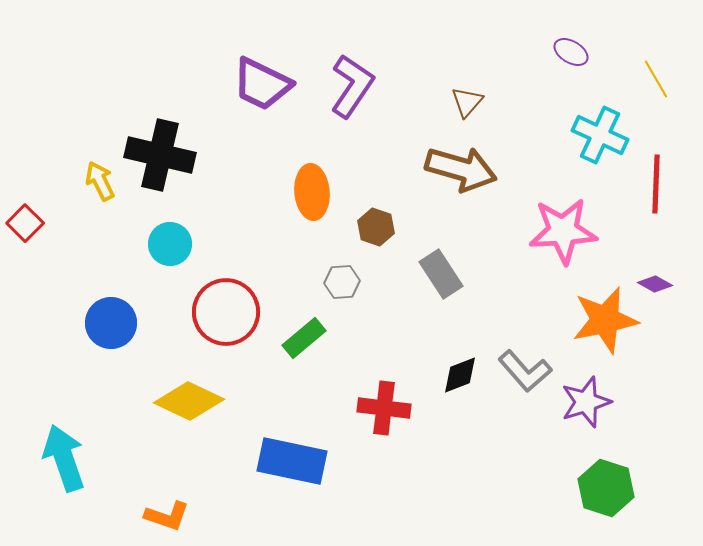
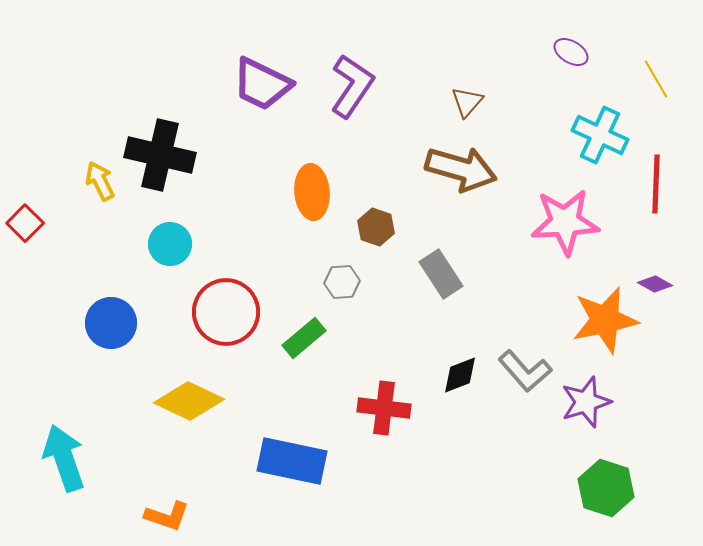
pink star: moved 2 px right, 9 px up
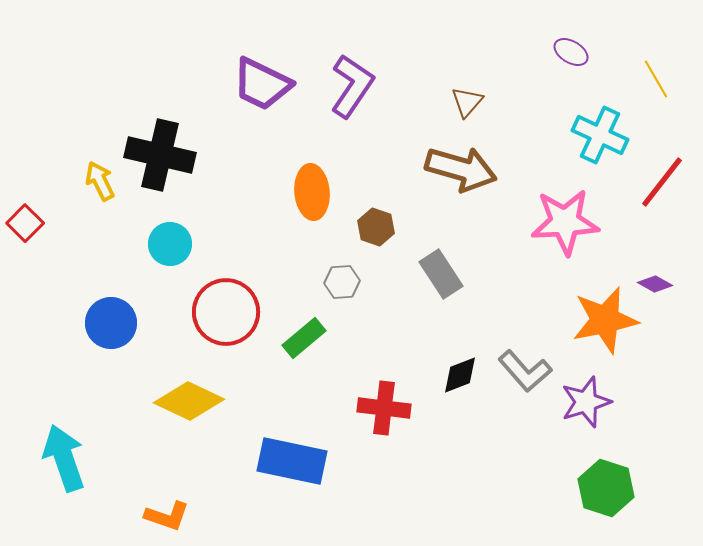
red line: moved 6 px right, 2 px up; rotated 36 degrees clockwise
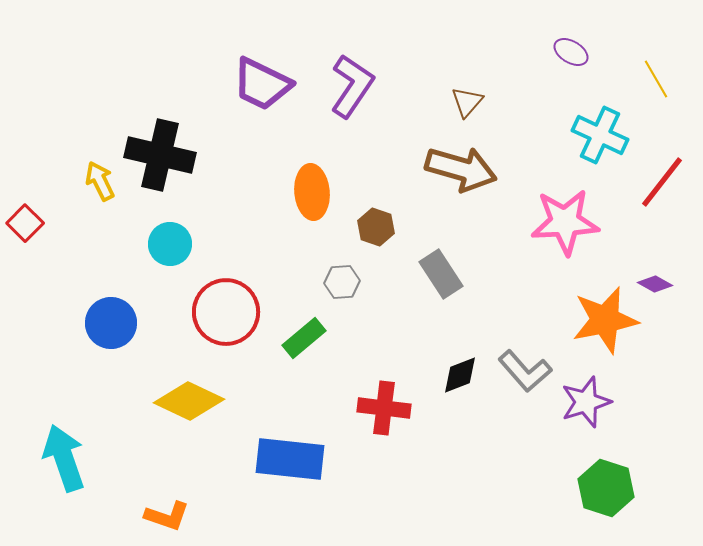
blue rectangle: moved 2 px left, 2 px up; rotated 6 degrees counterclockwise
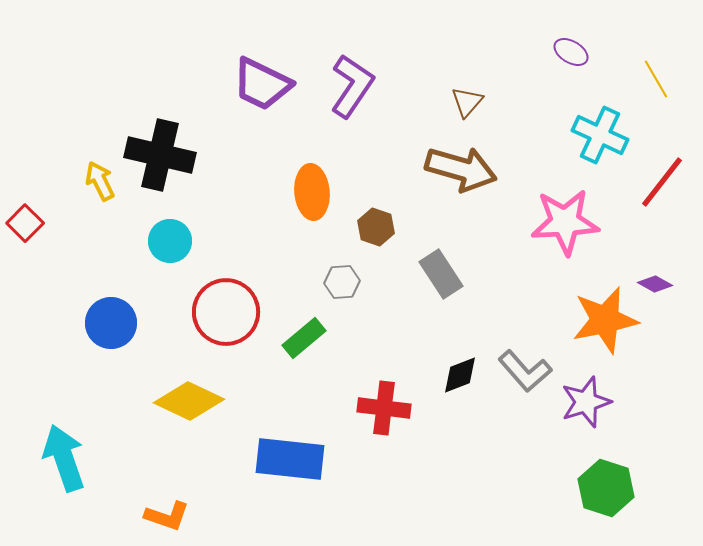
cyan circle: moved 3 px up
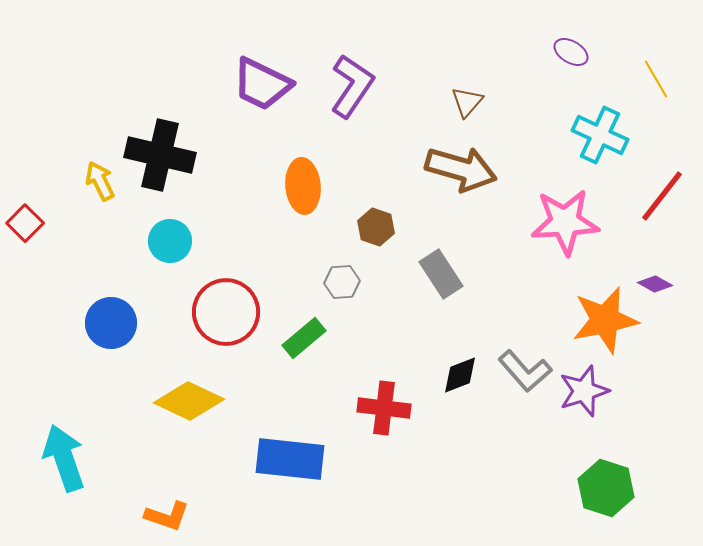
red line: moved 14 px down
orange ellipse: moved 9 px left, 6 px up
purple star: moved 2 px left, 11 px up
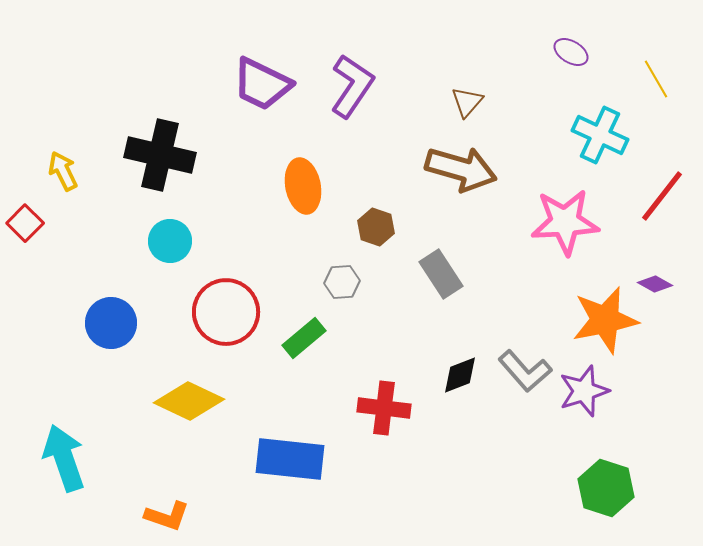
yellow arrow: moved 37 px left, 10 px up
orange ellipse: rotated 6 degrees counterclockwise
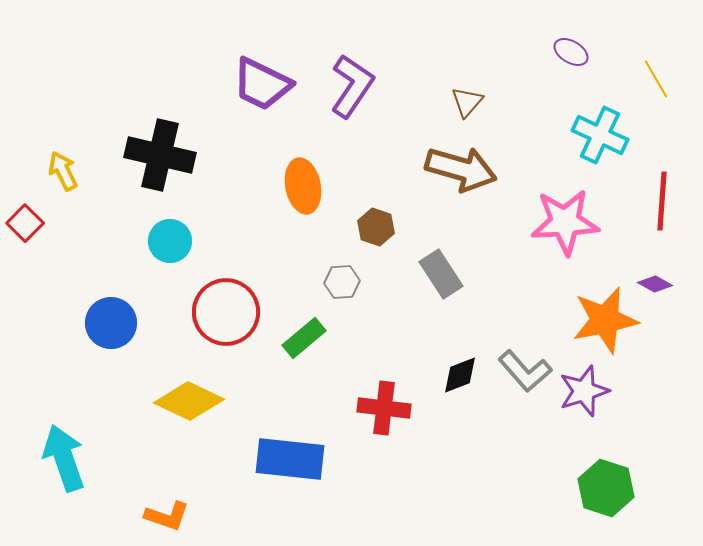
red line: moved 5 px down; rotated 34 degrees counterclockwise
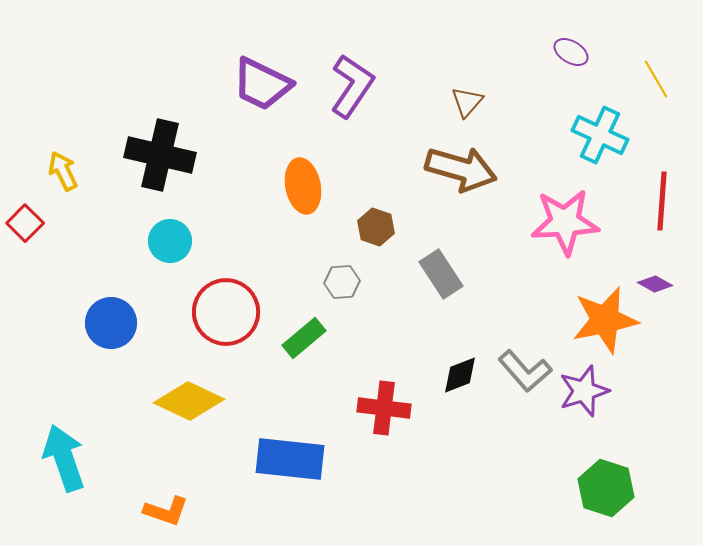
orange L-shape: moved 1 px left, 5 px up
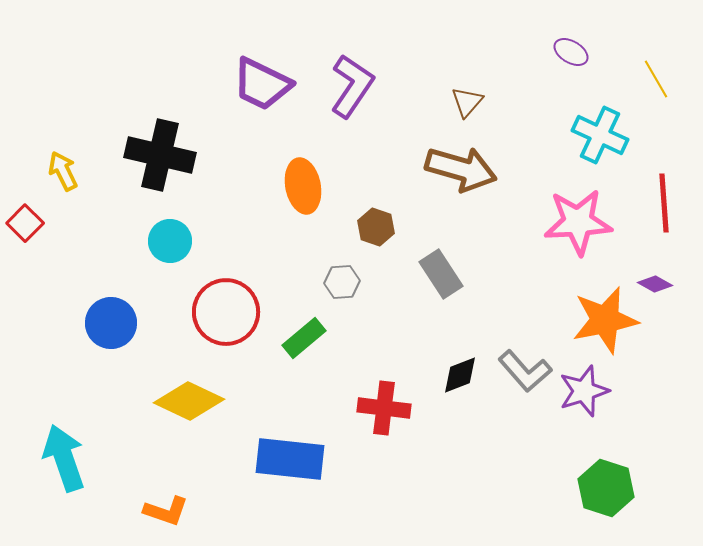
red line: moved 2 px right, 2 px down; rotated 8 degrees counterclockwise
pink star: moved 13 px right
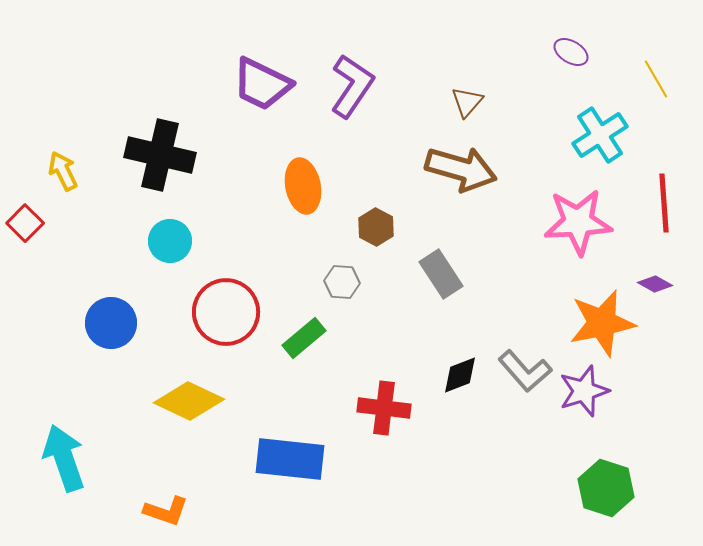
cyan cross: rotated 32 degrees clockwise
brown hexagon: rotated 9 degrees clockwise
gray hexagon: rotated 8 degrees clockwise
orange star: moved 3 px left, 3 px down
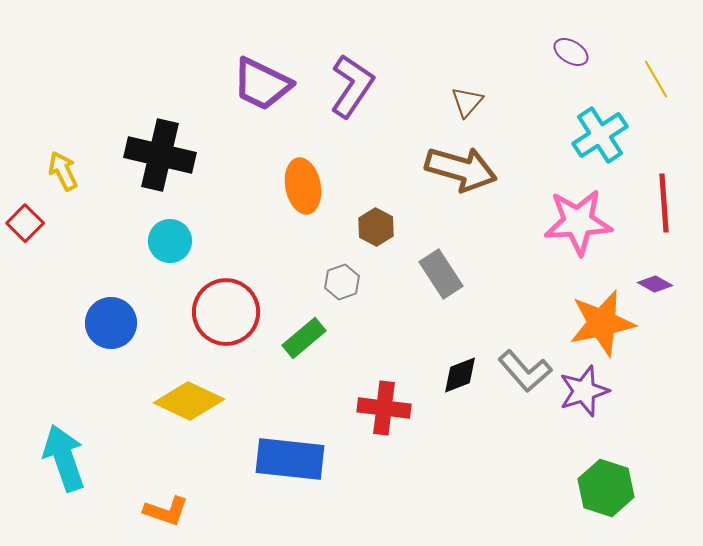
gray hexagon: rotated 24 degrees counterclockwise
